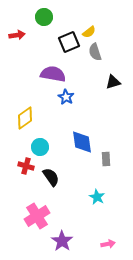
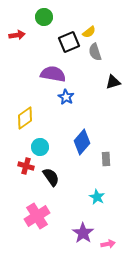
blue diamond: rotated 50 degrees clockwise
purple star: moved 21 px right, 8 px up
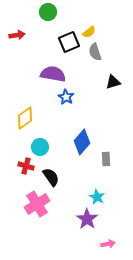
green circle: moved 4 px right, 5 px up
pink cross: moved 12 px up
purple star: moved 4 px right, 14 px up
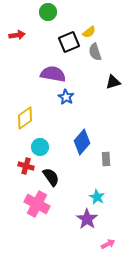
pink cross: rotated 30 degrees counterclockwise
pink arrow: rotated 16 degrees counterclockwise
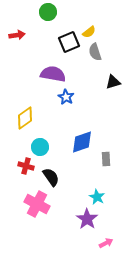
blue diamond: rotated 30 degrees clockwise
pink arrow: moved 2 px left, 1 px up
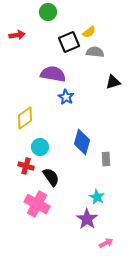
gray semicircle: rotated 114 degrees clockwise
blue diamond: rotated 55 degrees counterclockwise
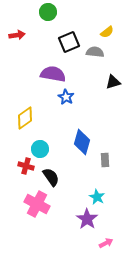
yellow semicircle: moved 18 px right
cyan circle: moved 2 px down
gray rectangle: moved 1 px left, 1 px down
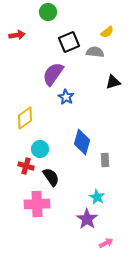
purple semicircle: rotated 65 degrees counterclockwise
pink cross: rotated 30 degrees counterclockwise
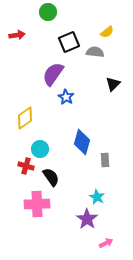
black triangle: moved 2 px down; rotated 28 degrees counterclockwise
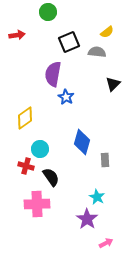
gray semicircle: moved 2 px right
purple semicircle: rotated 25 degrees counterclockwise
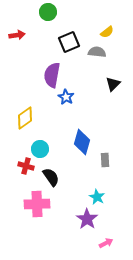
purple semicircle: moved 1 px left, 1 px down
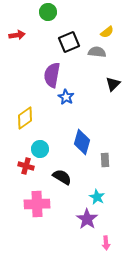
black semicircle: moved 11 px right; rotated 24 degrees counterclockwise
pink arrow: rotated 112 degrees clockwise
